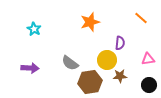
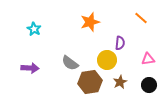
brown star: moved 6 px down; rotated 24 degrees counterclockwise
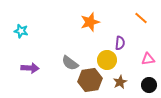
cyan star: moved 13 px left, 2 px down; rotated 16 degrees counterclockwise
brown hexagon: moved 2 px up
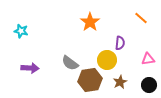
orange star: rotated 18 degrees counterclockwise
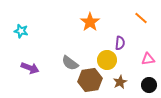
purple arrow: rotated 18 degrees clockwise
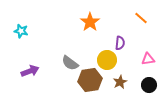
purple arrow: moved 3 px down; rotated 42 degrees counterclockwise
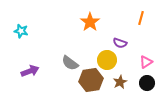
orange line: rotated 64 degrees clockwise
purple semicircle: rotated 104 degrees clockwise
pink triangle: moved 2 px left, 3 px down; rotated 24 degrees counterclockwise
brown hexagon: moved 1 px right
black circle: moved 2 px left, 2 px up
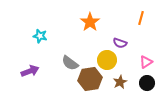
cyan star: moved 19 px right, 5 px down
brown hexagon: moved 1 px left, 1 px up
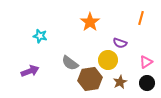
yellow circle: moved 1 px right
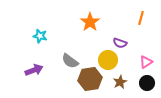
gray semicircle: moved 2 px up
purple arrow: moved 4 px right, 1 px up
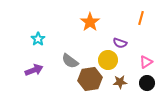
cyan star: moved 2 px left, 3 px down; rotated 24 degrees clockwise
brown star: rotated 24 degrees clockwise
